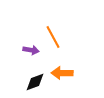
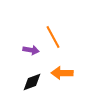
black diamond: moved 3 px left
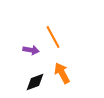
orange arrow: rotated 60 degrees clockwise
black diamond: moved 3 px right
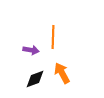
orange line: rotated 30 degrees clockwise
black diamond: moved 3 px up
